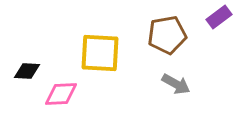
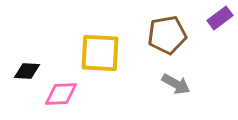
purple rectangle: moved 1 px right, 1 px down
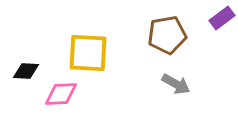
purple rectangle: moved 2 px right
yellow square: moved 12 px left
black diamond: moved 1 px left
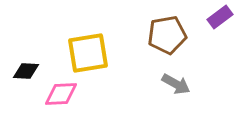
purple rectangle: moved 2 px left, 1 px up
yellow square: rotated 12 degrees counterclockwise
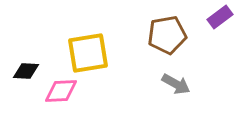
pink diamond: moved 3 px up
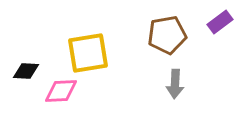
purple rectangle: moved 5 px down
gray arrow: moved 1 px left; rotated 64 degrees clockwise
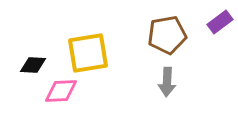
black diamond: moved 7 px right, 6 px up
gray arrow: moved 8 px left, 2 px up
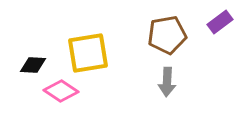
pink diamond: rotated 36 degrees clockwise
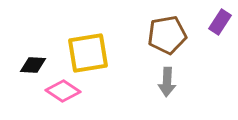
purple rectangle: rotated 20 degrees counterclockwise
pink diamond: moved 2 px right
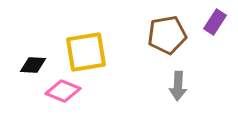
purple rectangle: moved 5 px left
yellow square: moved 2 px left, 1 px up
gray arrow: moved 11 px right, 4 px down
pink diamond: rotated 12 degrees counterclockwise
